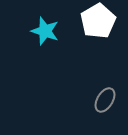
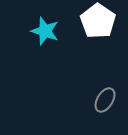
white pentagon: rotated 8 degrees counterclockwise
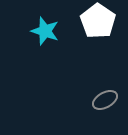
gray ellipse: rotated 30 degrees clockwise
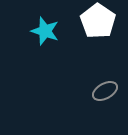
gray ellipse: moved 9 px up
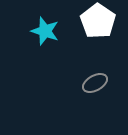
gray ellipse: moved 10 px left, 8 px up
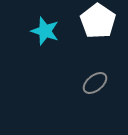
gray ellipse: rotated 10 degrees counterclockwise
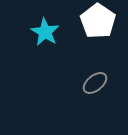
cyan star: moved 1 px down; rotated 12 degrees clockwise
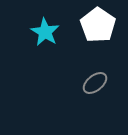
white pentagon: moved 4 px down
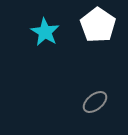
gray ellipse: moved 19 px down
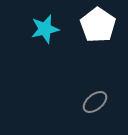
cyan star: moved 3 px up; rotated 28 degrees clockwise
